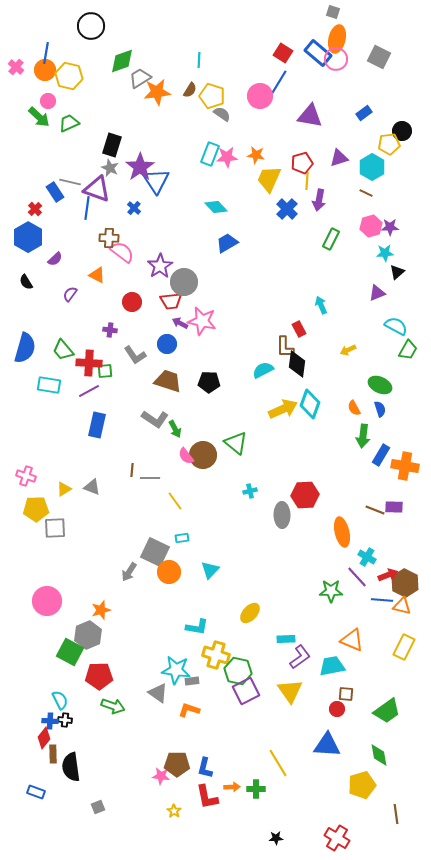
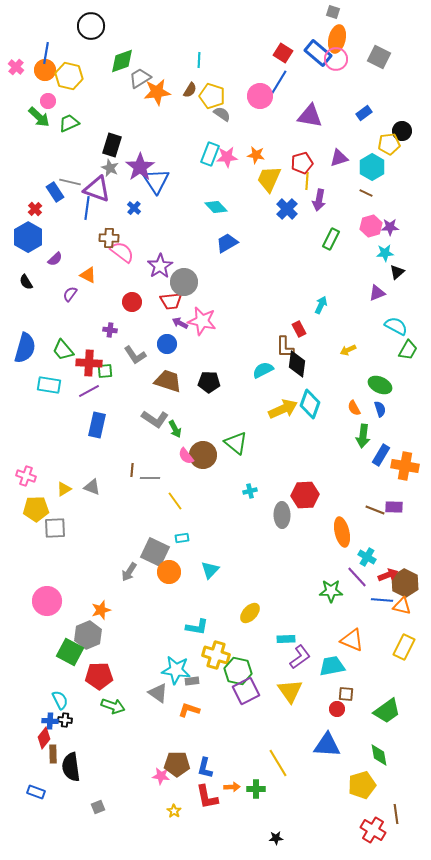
orange triangle at (97, 275): moved 9 px left
cyan arrow at (321, 305): rotated 48 degrees clockwise
red cross at (337, 838): moved 36 px right, 8 px up
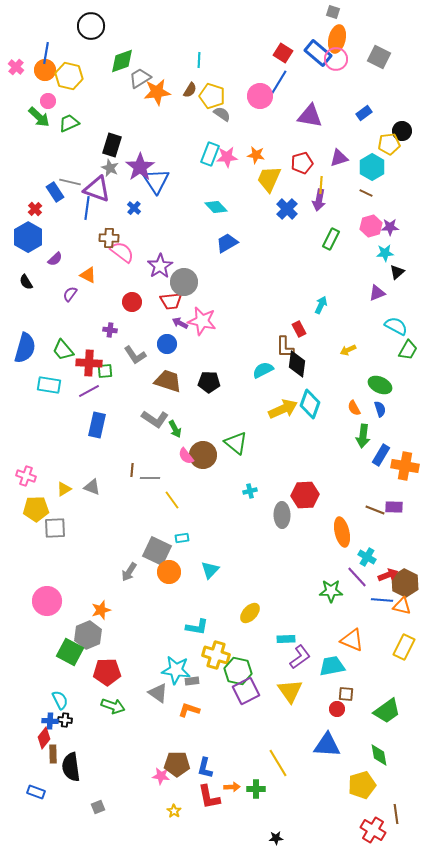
yellow line at (307, 181): moved 14 px right, 4 px down
yellow line at (175, 501): moved 3 px left, 1 px up
gray square at (155, 552): moved 2 px right, 1 px up
red pentagon at (99, 676): moved 8 px right, 4 px up
red L-shape at (207, 797): moved 2 px right
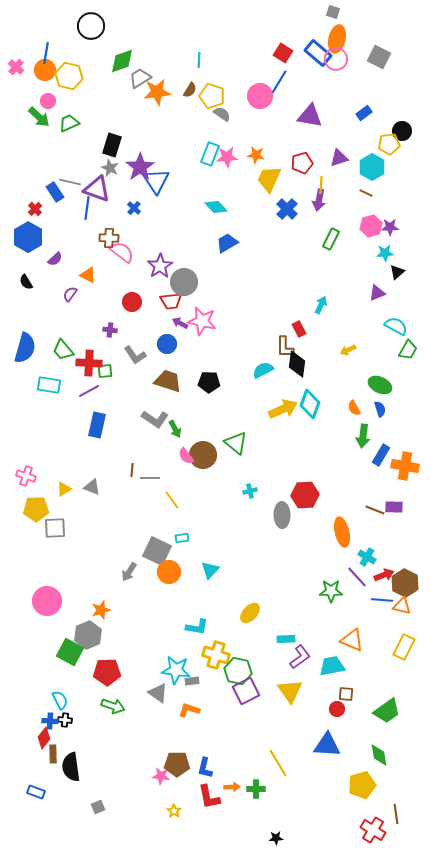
red arrow at (388, 575): moved 4 px left
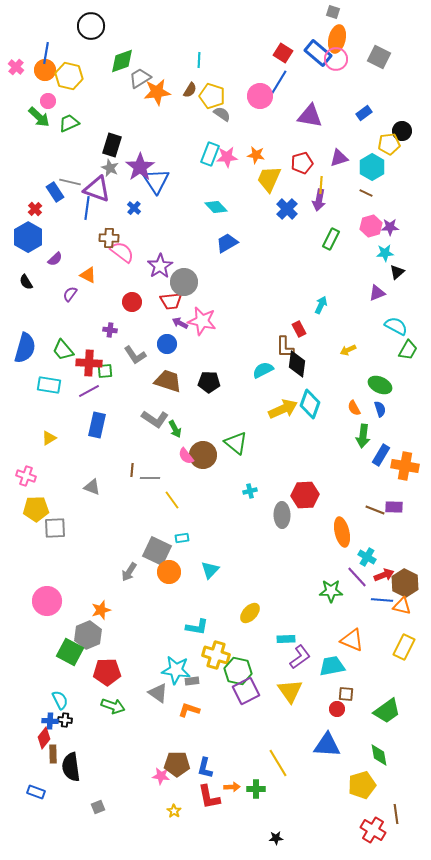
yellow triangle at (64, 489): moved 15 px left, 51 px up
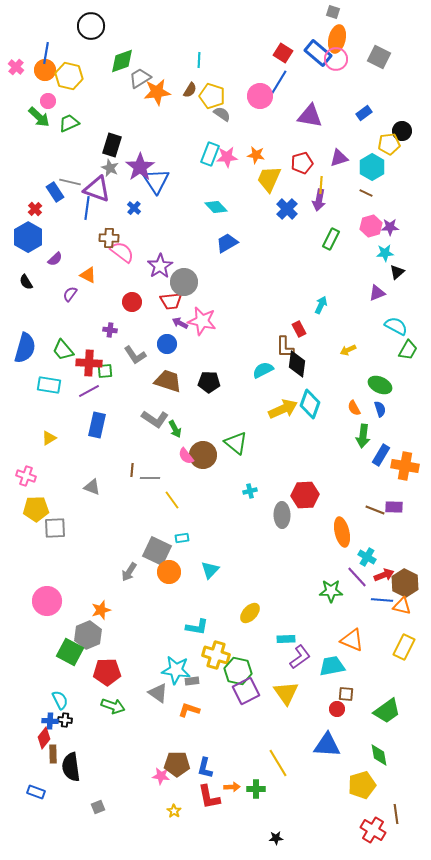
yellow triangle at (290, 691): moved 4 px left, 2 px down
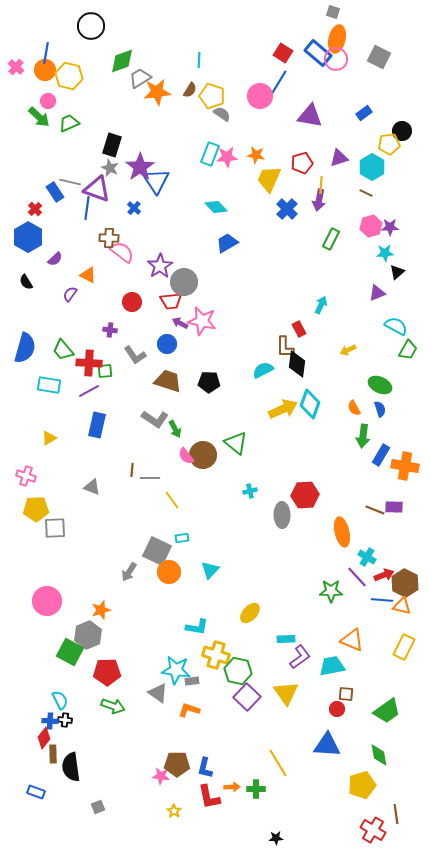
purple square at (246, 691): moved 1 px right, 6 px down; rotated 20 degrees counterclockwise
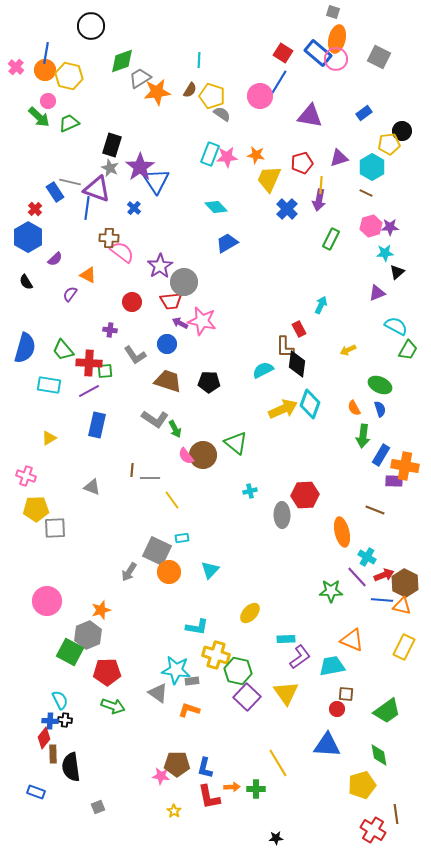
purple rectangle at (394, 507): moved 26 px up
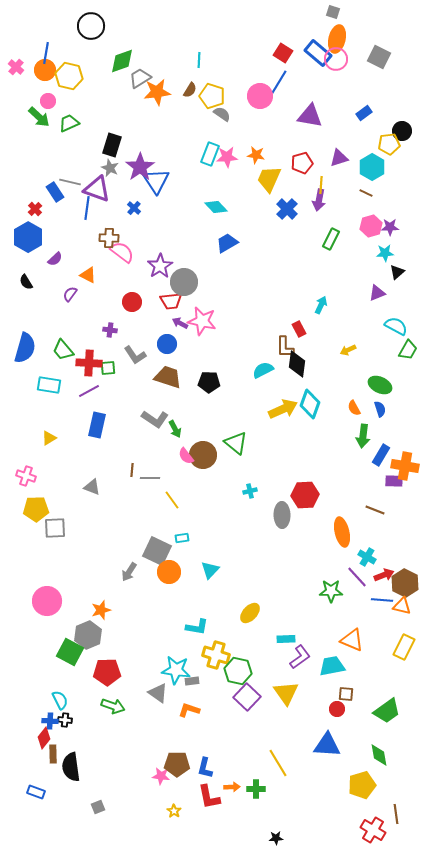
green square at (105, 371): moved 3 px right, 3 px up
brown trapezoid at (168, 381): moved 4 px up
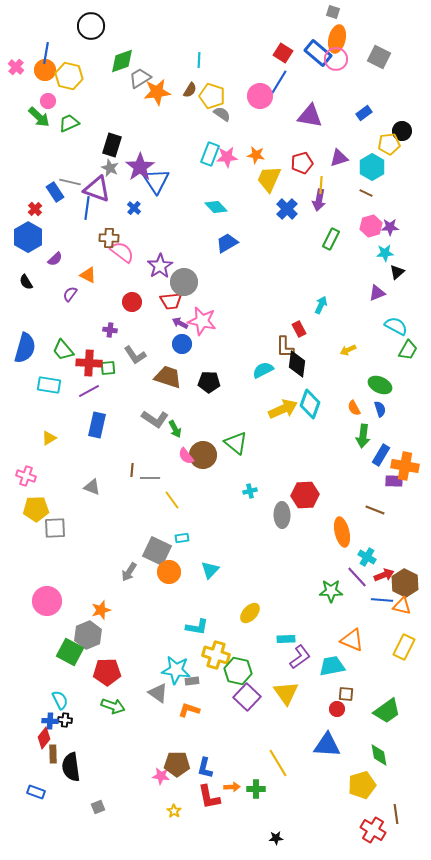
blue circle at (167, 344): moved 15 px right
